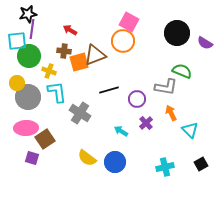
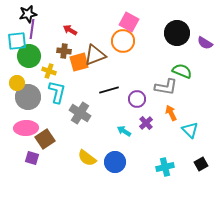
cyan L-shape: rotated 20 degrees clockwise
cyan arrow: moved 3 px right
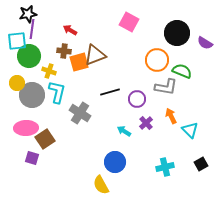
orange circle: moved 34 px right, 19 px down
black line: moved 1 px right, 2 px down
gray circle: moved 4 px right, 2 px up
orange arrow: moved 3 px down
yellow semicircle: moved 14 px right, 27 px down; rotated 24 degrees clockwise
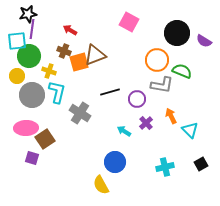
purple semicircle: moved 1 px left, 2 px up
brown cross: rotated 16 degrees clockwise
yellow circle: moved 7 px up
gray L-shape: moved 4 px left, 2 px up
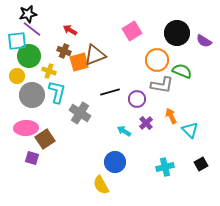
pink square: moved 3 px right, 9 px down; rotated 30 degrees clockwise
purple line: rotated 60 degrees counterclockwise
